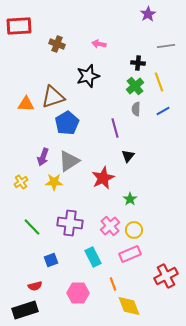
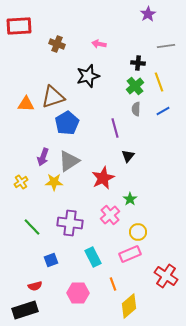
pink cross: moved 11 px up
yellow circle: moved 4 px right, 2 px down
red cross: rotated 30 degrees counterclockwise
yellow diamond: rotated 70 degrees clockwise
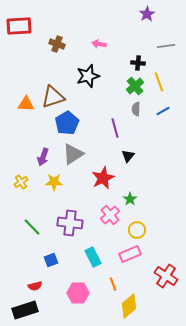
purple star: moved 1 px left
gray triangle: moved 4 px right, 7 px up
yellow circle: moved 1 px left, 2 px up
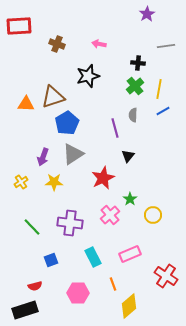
yellow line: moved 7 px down; rotated 30 degrees clockwise
gray semicircle: moved 3 px left, 6 px down
yellow circle: moved 16 px right, 15 px up
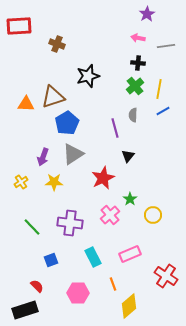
pink arrow: moved 39 px right, 6 px up
red semicircle: moved 2 px right; rotated 120 degrees counterclockwise
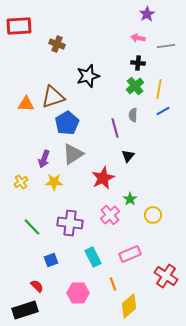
purple arrow: moved 1 px right, 2 px down
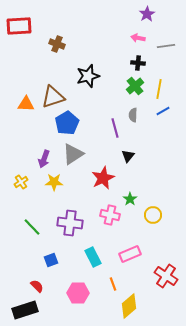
pink cross: rotated 36 degrees counterclockwise
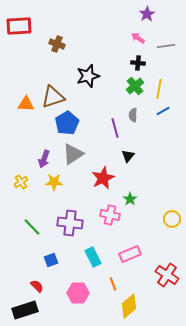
pink arrow: rotated 24 degrees clockwise
yellow circle: moved 19 px right, 4 px down
red cross: moved 1 px right, 1 px up
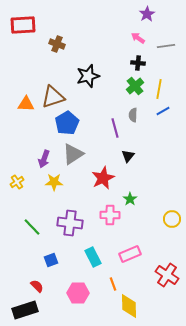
red rectangle: moved 4 px right, 1 px up
yellow cross: moved 4 px left
pink cross: rotated 12 degrees counterclockwise
yellow diamond: rotated 50 degrees counterclockwise
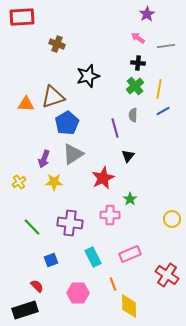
red rectangle: moved 1 px left, 8 px up
yellow cross: moved 2 px right
